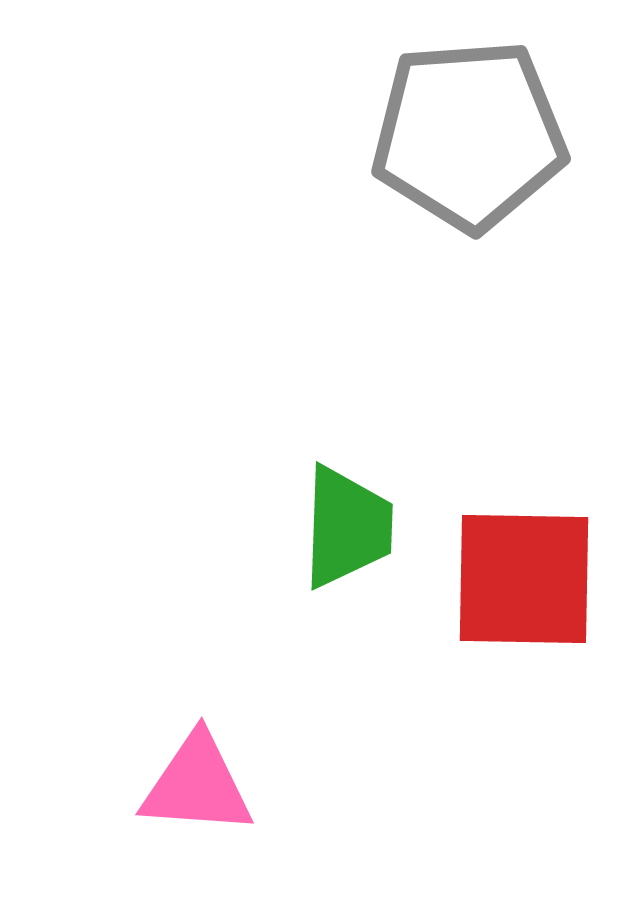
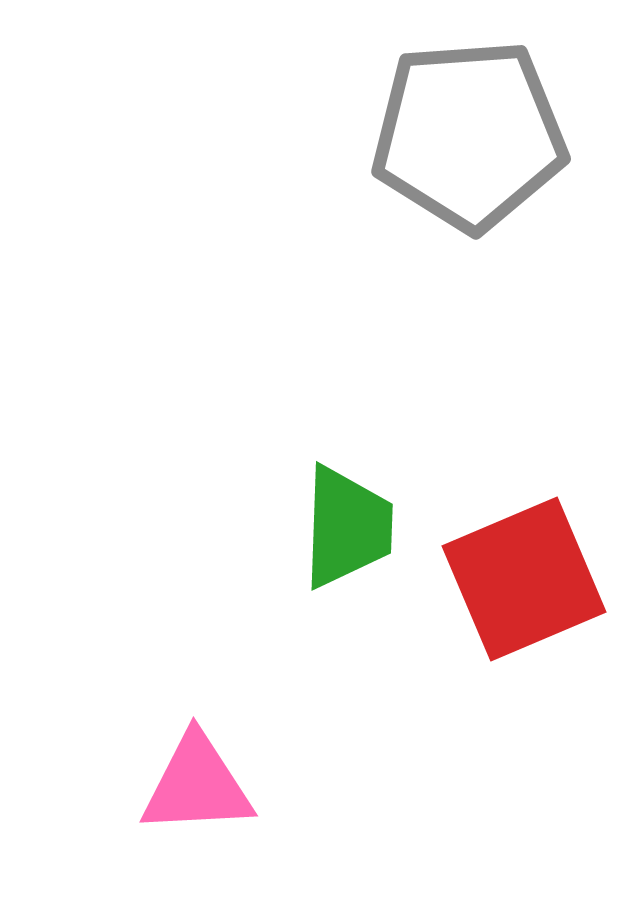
red square: rotated 24 degrees counterclockwise
pink triangle: rotated 7 degrees counterclockwise
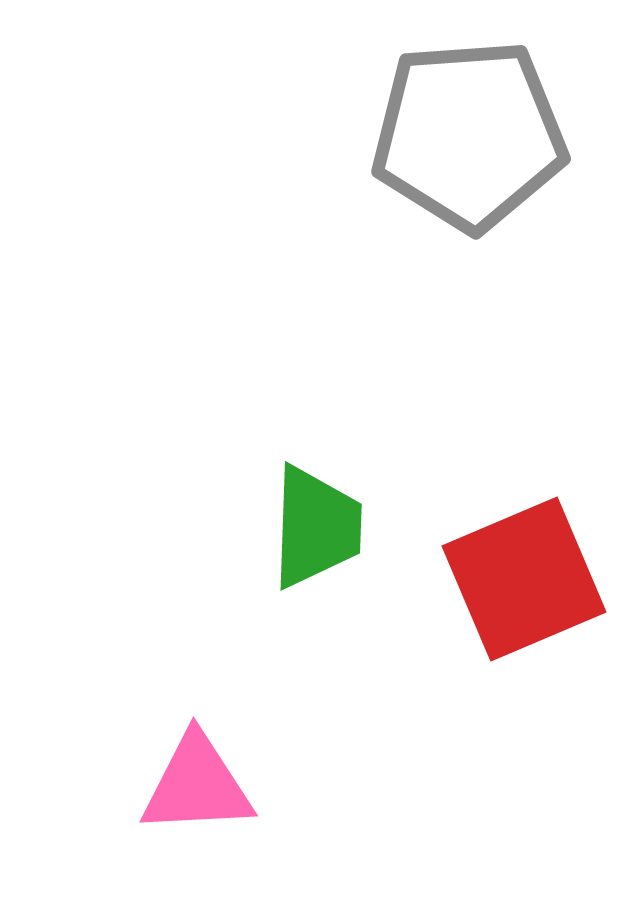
green trapezoid: moved 31 px left
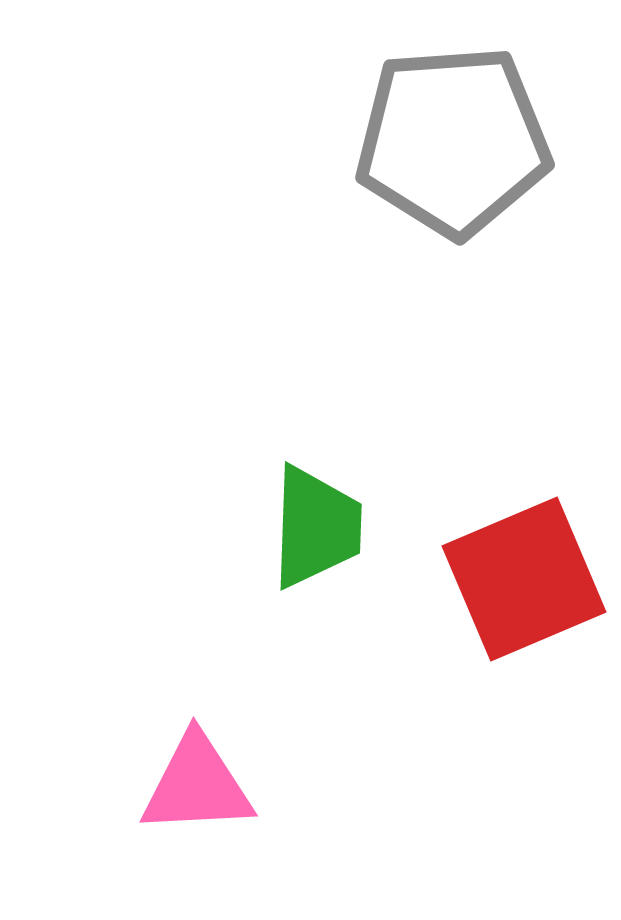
gray pentagon: moved 16 px left, 6 px down
